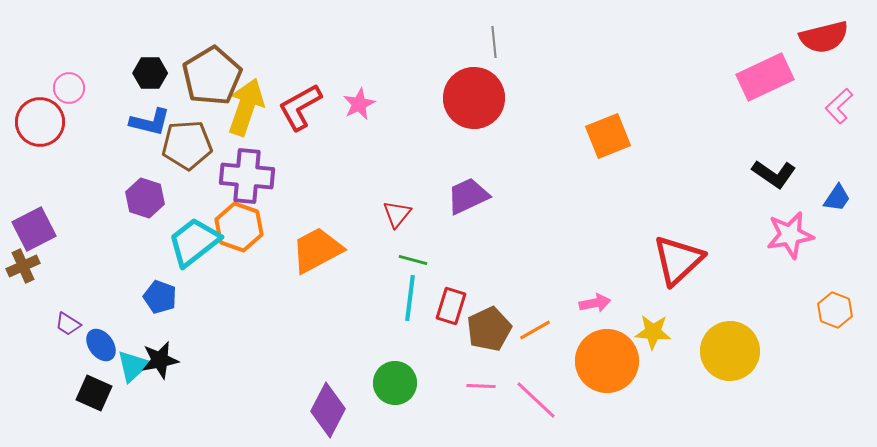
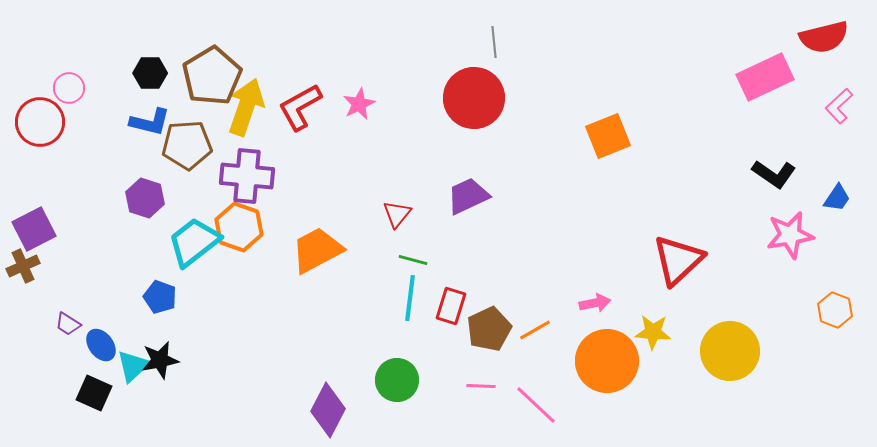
green circle at (395, 383): moved 2 px right, 3 px up
pink line at (536, 400): moved 5 px down
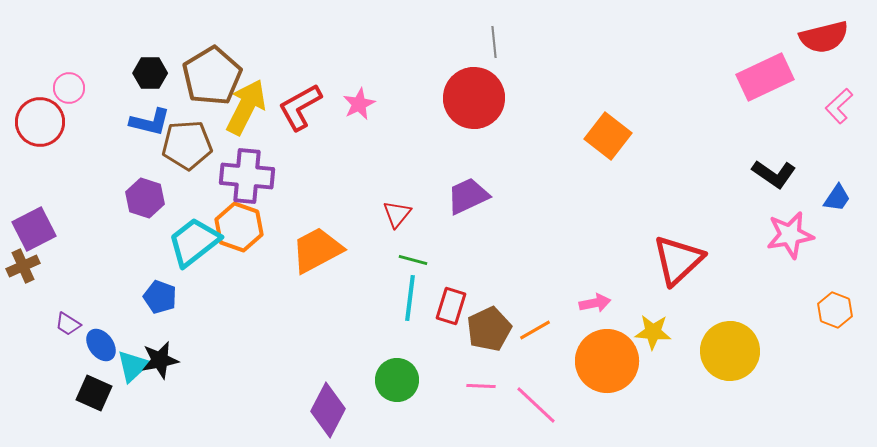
yellow arrow at (246, 107): rotated 8 degrees clockwise
orange square at (608, 136): rotated 30 degrees counterclockwise
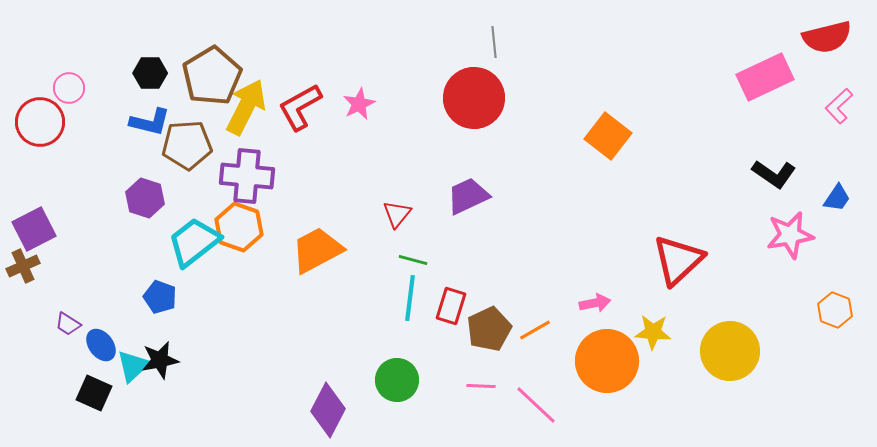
red semicircle at (824, 37): moved 3 px right
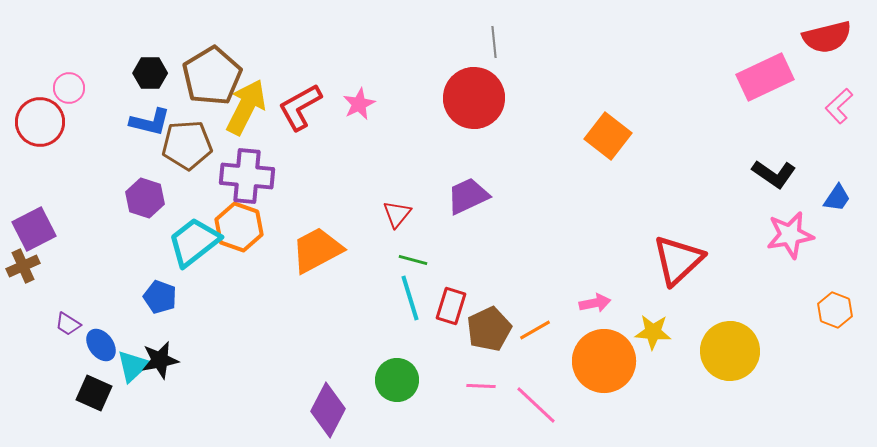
cyan line at (410, 298): rotated 24 degrees counterclockwise
orange circle at (607, 361): moved 3 px left
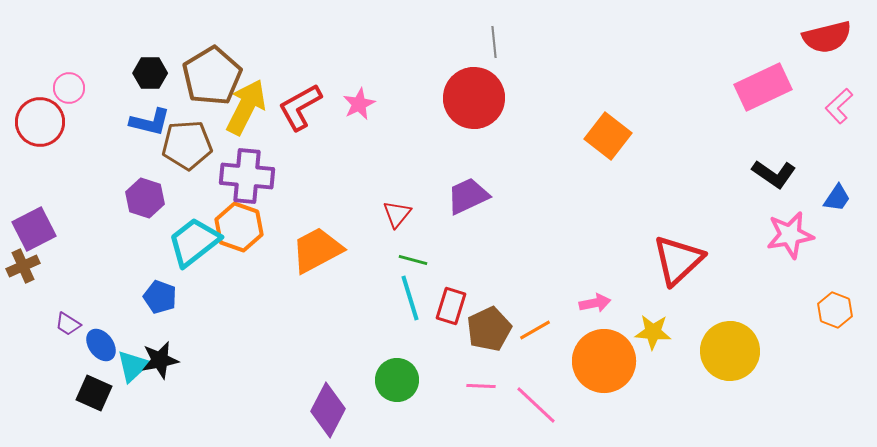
pink rectangle at (765, 77): moved 2 px left, 10 px down
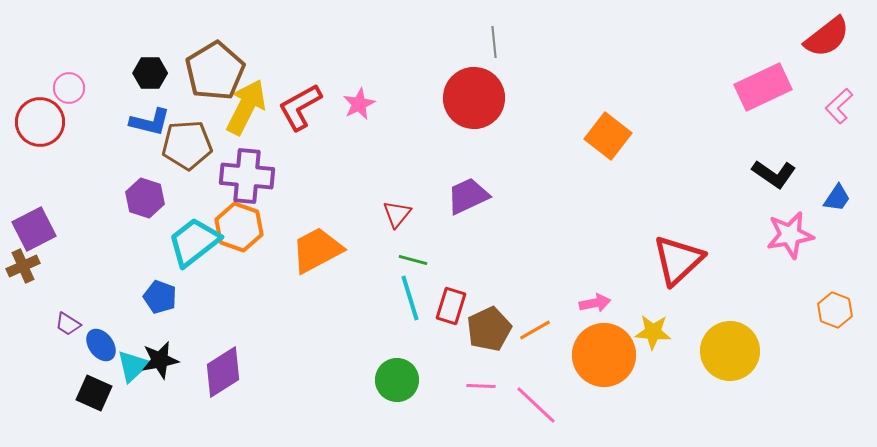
red semicircle at (827, 37): rotated 24 degrees counterclockwise
brown pentagon at (212, 76): moved 3 px right, 5 px up
orange circle at (604, 361): moved 6 px up
purple diamond at (328, 410): moved 105 px left, 38 px up; rotated 30 degrees clockwise
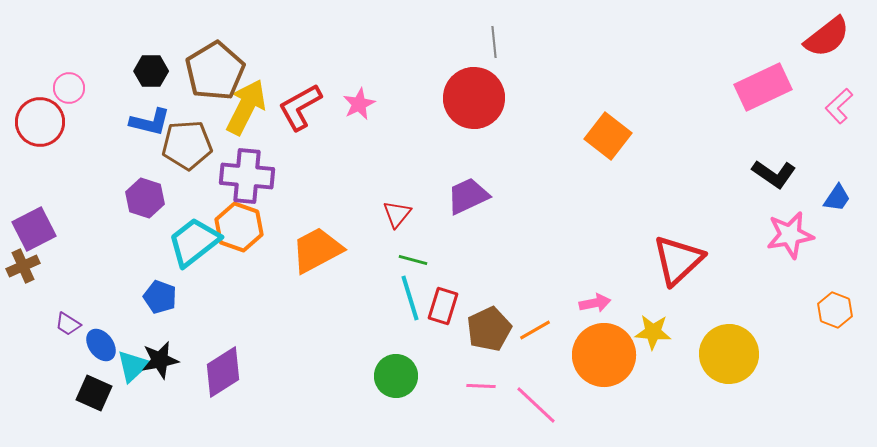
black hexagon at (150, 73): moved 1 px right, 2 px up
red rectangle at (451, 306): moved 8 px left
yellow circle at (730, 351): moved 1 px left, 3 px down
green circle at (397, 380): moved 1 px left, 4 px up
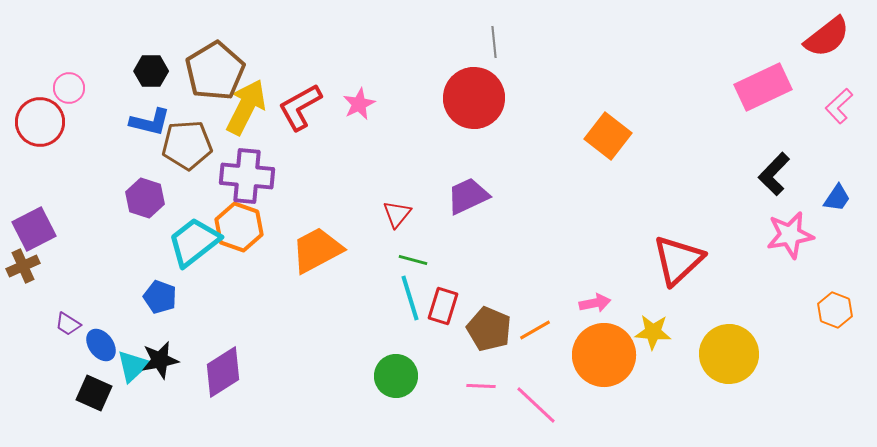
black L-shape at (774, 174): rotated 99 degrees clockwise
brown pentagon at (489, 329): rotated 24 degrees counterclockwise
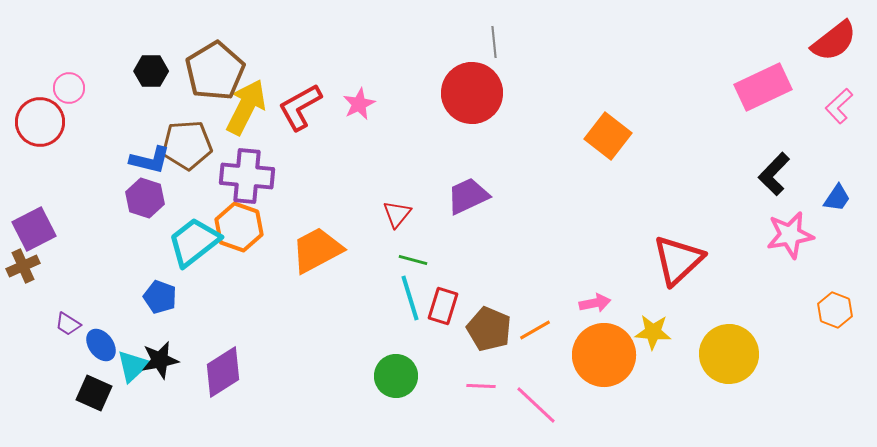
red semicircle at (827, 37): moved 7 px right, 4 px down
red circle at (474, 98): moved 2 px left, 5 px up
blue L-shape at (150, 122): moved 38 px down
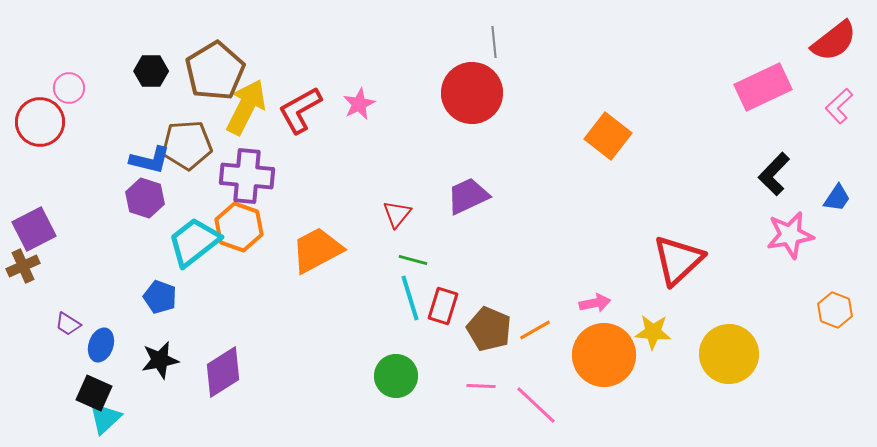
red L-shape at (300, 107): moved 3 px down
blue ellipse at (101, 345): rotated 56 degrees clockwise
cyan triangle at (133, 366): moved 28 px left, 52 px down
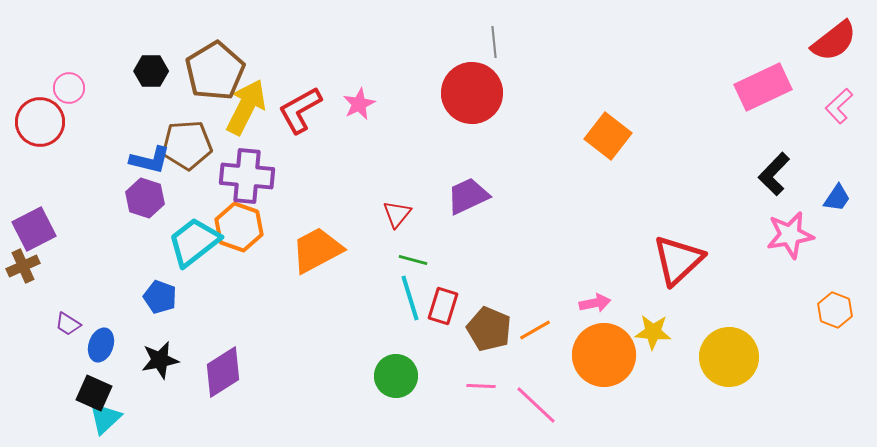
yellow circle at (729, 354): moved 3 px down
